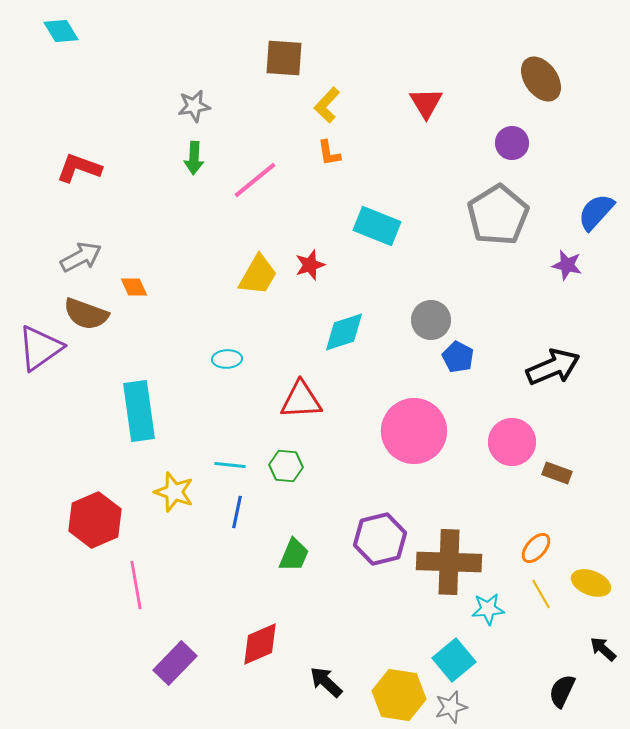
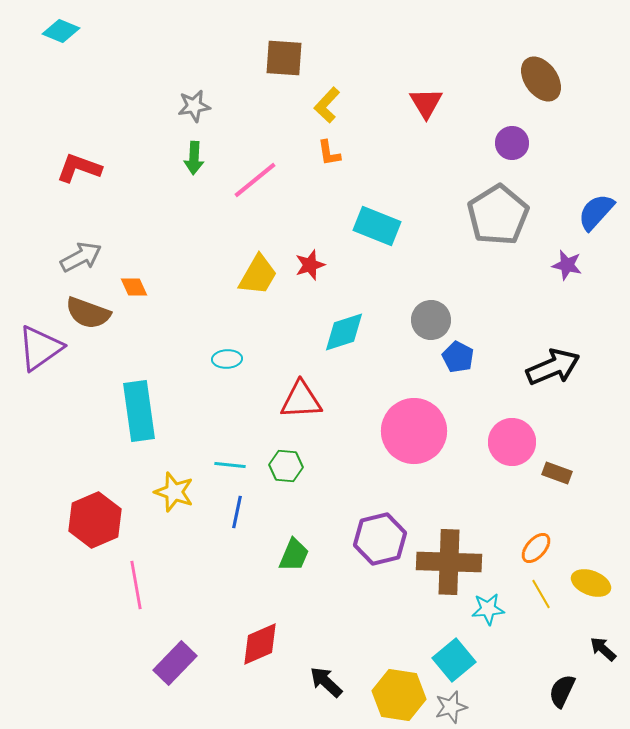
cyan diamond at (61, 31): rotated 36 degrees counterclockwise
brown semicircle at (86, 314): moved 2 px right, 1 px up
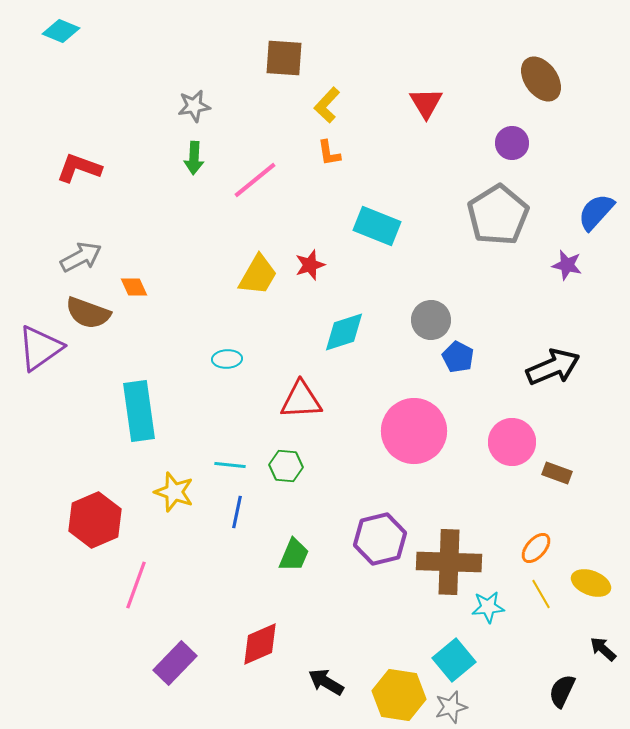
pink line at (136, 585): rotated 30 degrees clockwise
cyan star at (488, 609): moved 2 px up
black arrow at (326, 682): rotated 12 degrees counterclockwise
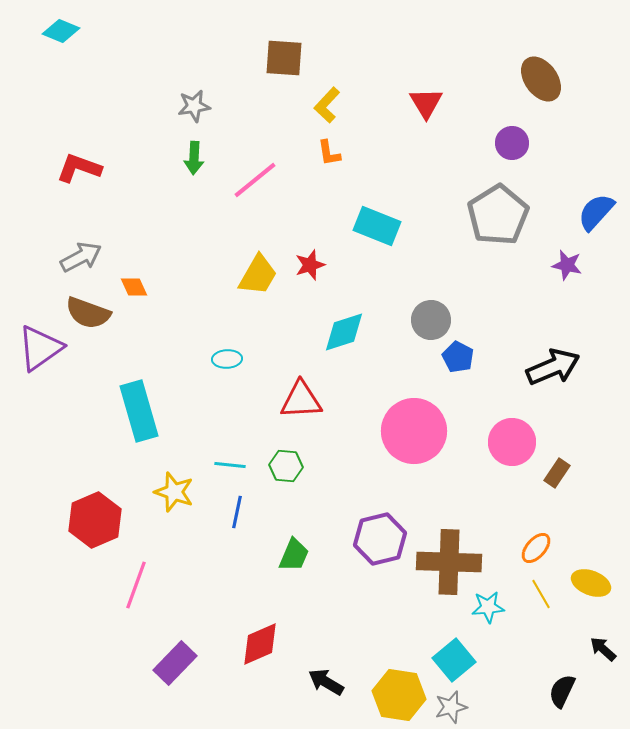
cyan rectangle at (139, 411): rotated 8 degrees counterclockwise
brown rectangle at (557, 473): rotated 76 degrees counterclockwise
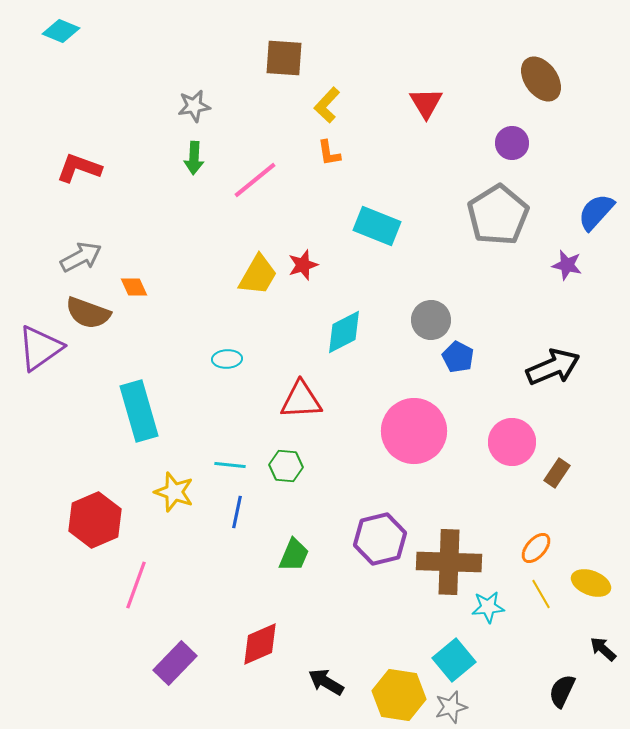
red star at (310, 265): moved 7 px left
cyan diamond at (344, 332): rotated 9 degrees counterclockwise
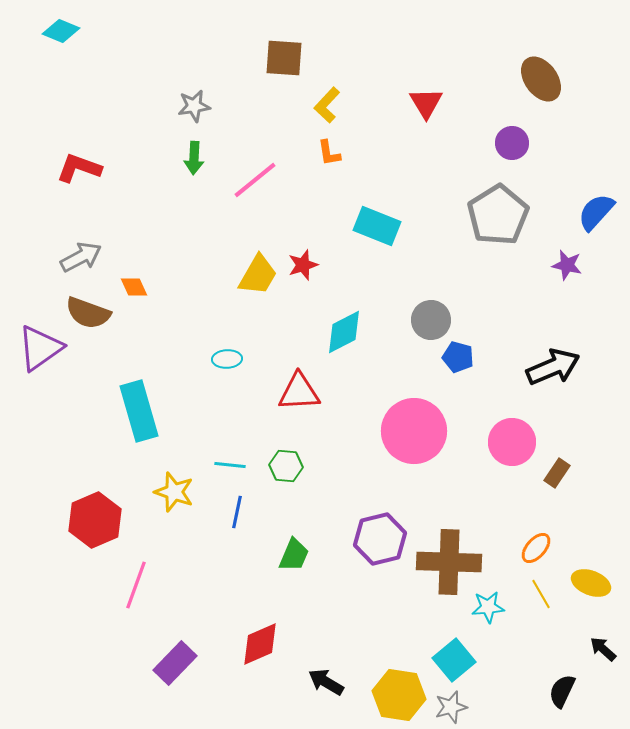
blue pentagon at (458, 357): rotated 12 degrees counterclockwise
red triangle at (301, 400): moved 2 px left, 8 px up
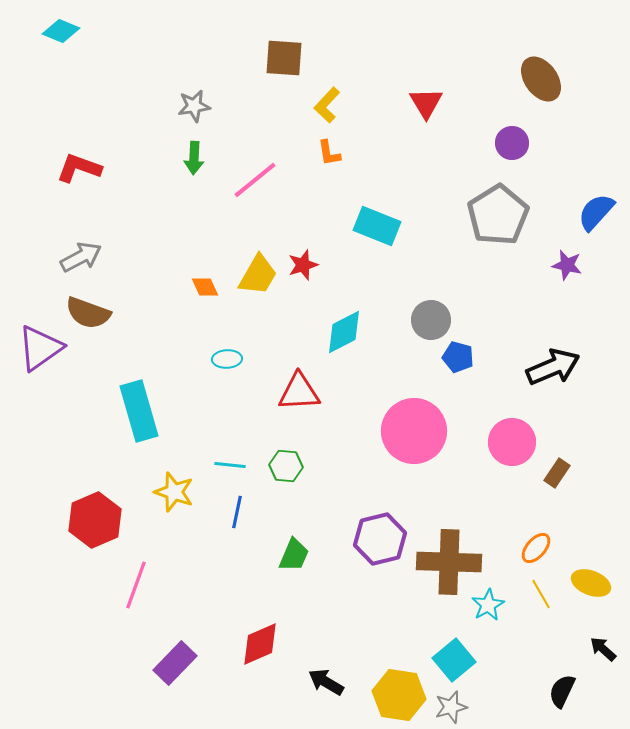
orange diamond at (134, 287): moved 71 px right
cyan star at (488, 607): moved 2 px up; rotated 24 degrees counterclockwise
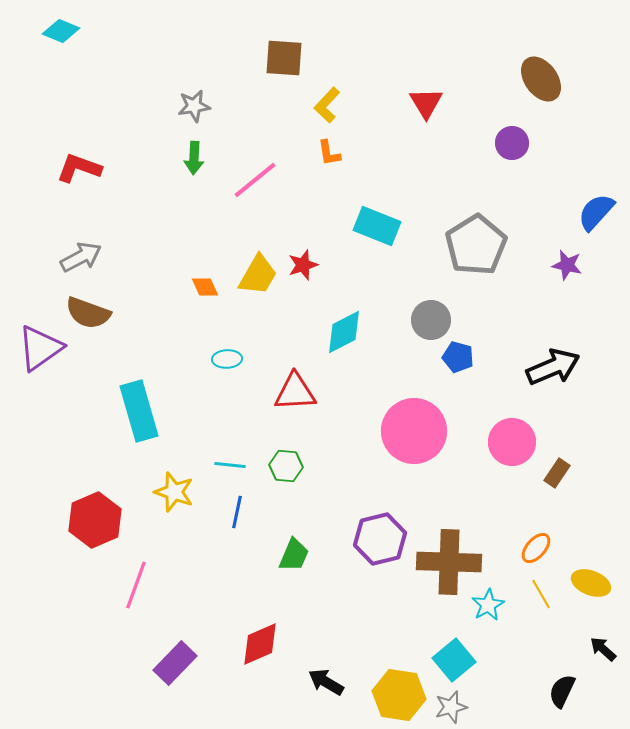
gray pentagon at (498, 215): moved 22 px left, 30 px down
red triangle at (299, 392): moved 4 px left
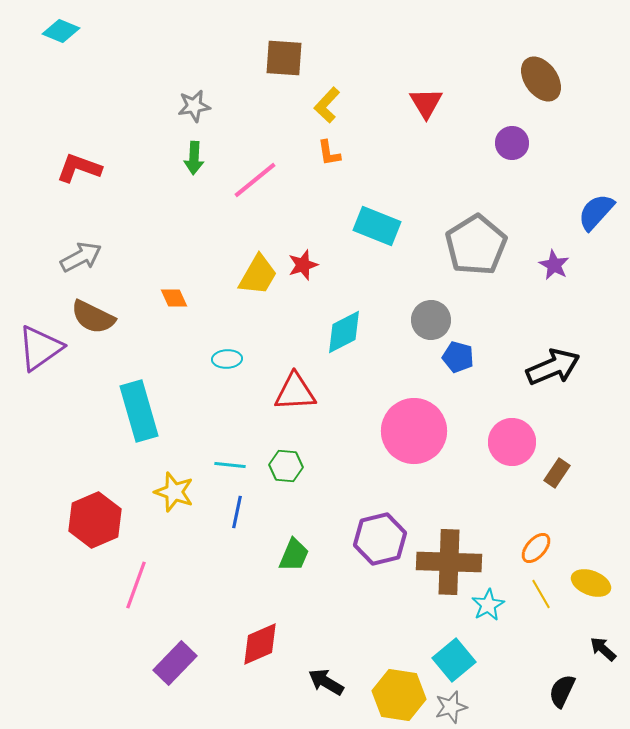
purple star at (567, 265): moved 13 px left; rotated 16 degrees clockwise
orange diamond at (205, 287): moved 31 px left, 11 px down
brown semicircle at (88, 313): moved 5 px right, 4 px down; rotated 6 degrees clockwise
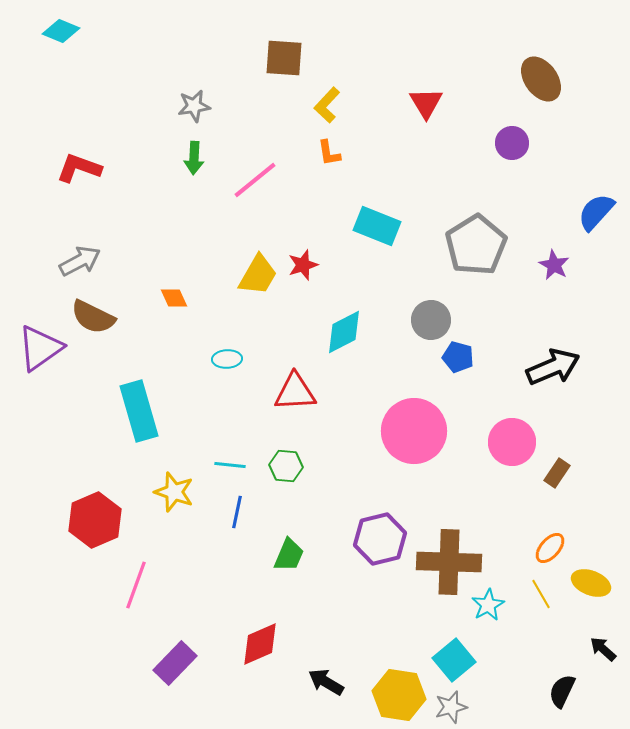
gray arrow at (81, 257): moved 1 px left, 4 px down
orange ellipse at (536, 548): moved 14 px right
green trapezoid at (294, 555): moved 5 px left
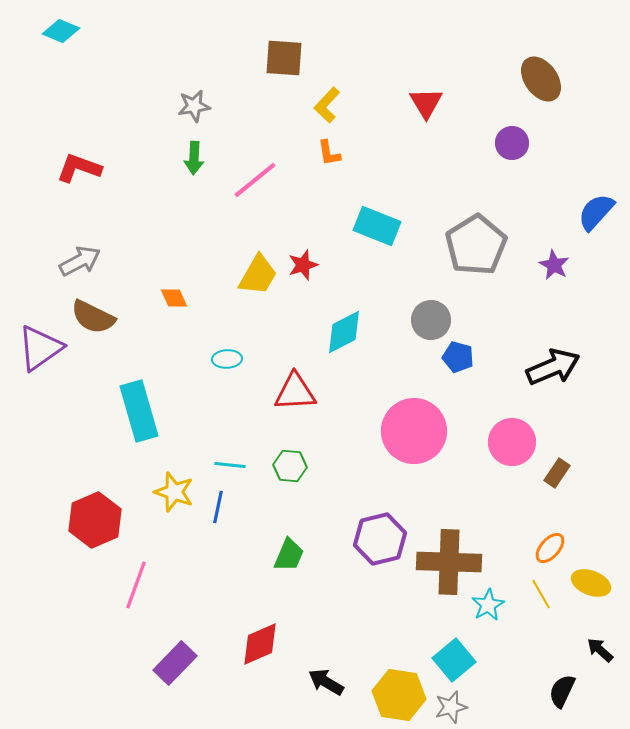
green hexagon at (286, 466): moved 4 px right
blue line at (237, 512): moved 19 px left, 5 px up
black arrow at (603, 649): moved 3 px left, 1 px down
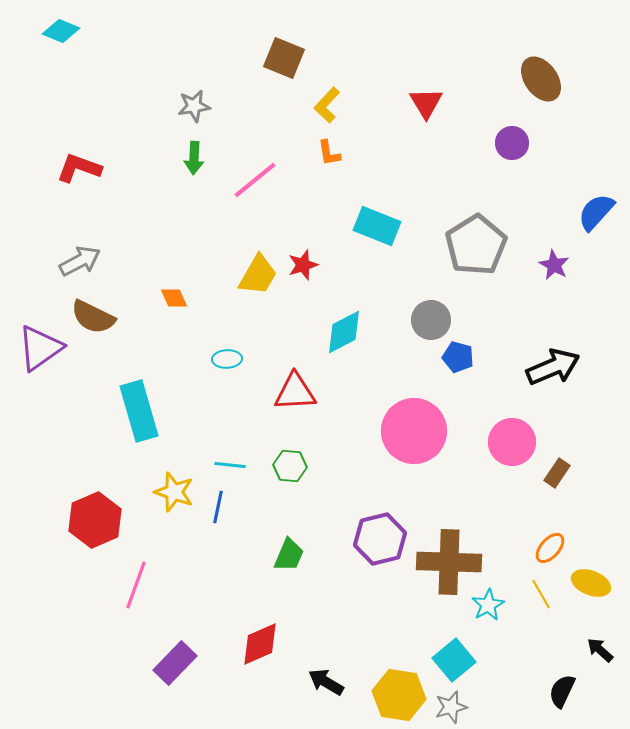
brown square at (284, 58): rotated 18 degrees clockwise
